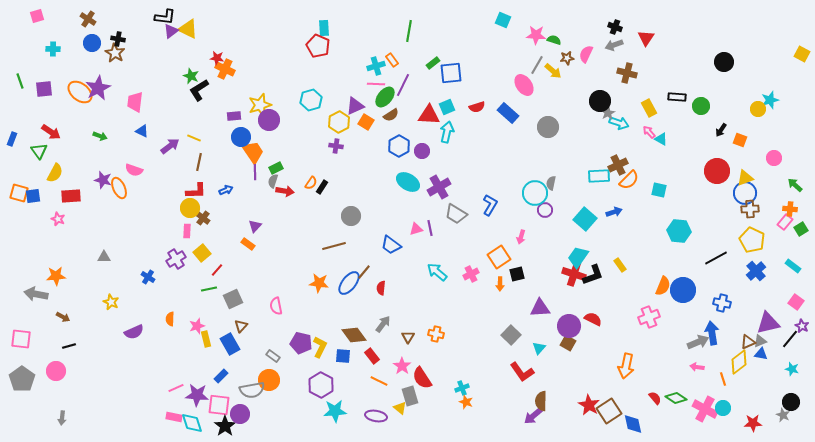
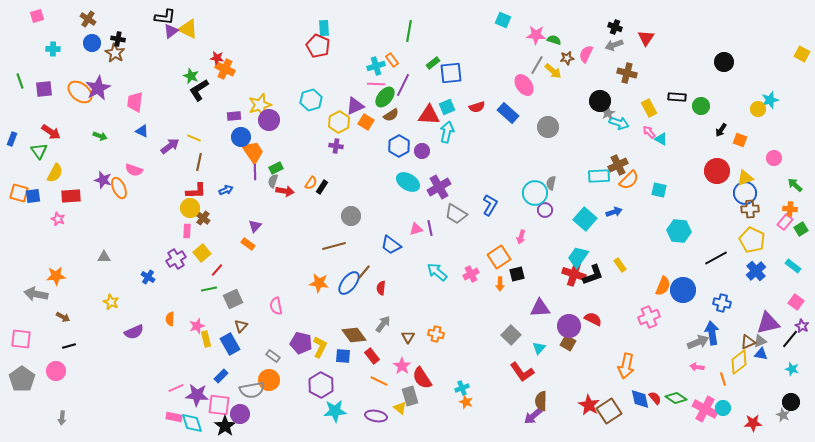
blue diamond at (633, 424): moved 7 px right, 25 px up
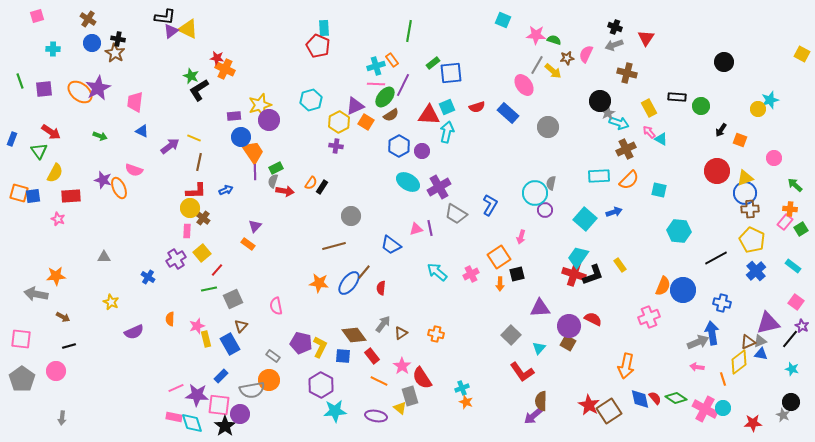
brown cross at (618, 165): moved 8 px right, 16 px up
brown triangle at (408, 337): moved 7 px left, 4 px up; rotated 24 degrees clockwise
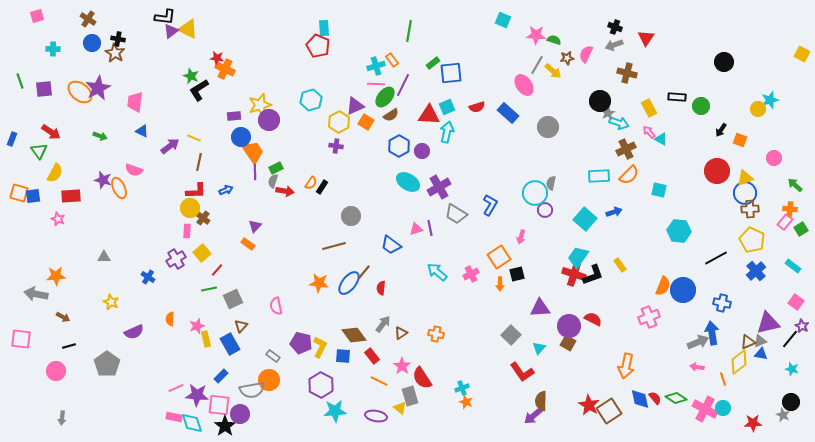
orange semicircle at (629, 180): moved 5 px up
gray pentagon at (22, 379): moved 85 px right, 15 px up
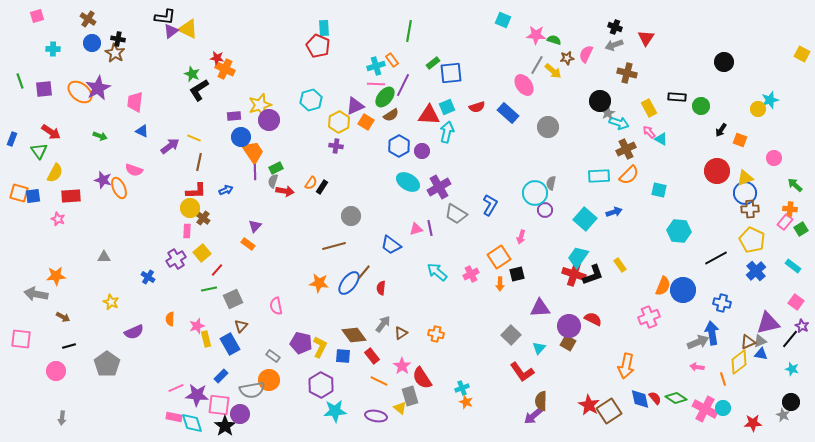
green star at (191, 76): moved 1 px right, 2 px up
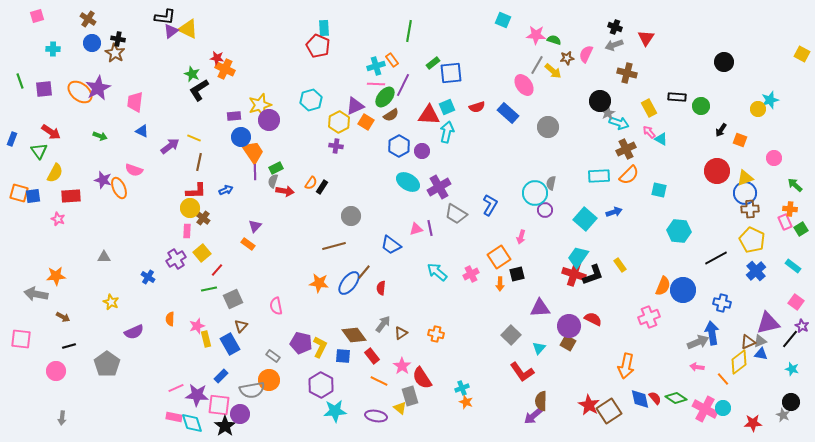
pink rectangle at (785, 222): rotated 63 degrees counterclockwise
orange line at (723, 379): rotated 24 degrees counterclockwise
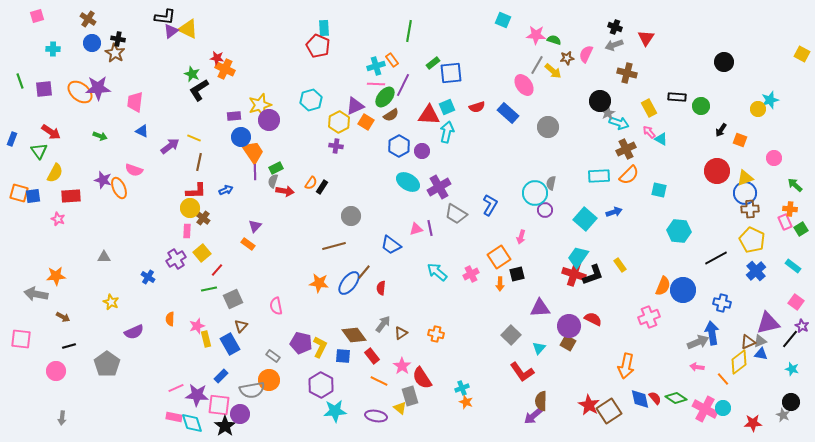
purple star at (98, 88): rotated 25 degrees clockwise
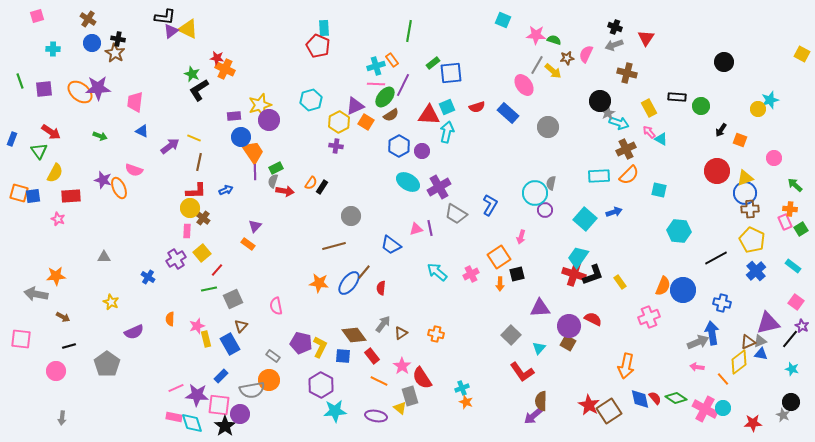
yellow rectangle at (620, 265): moved 17 px down
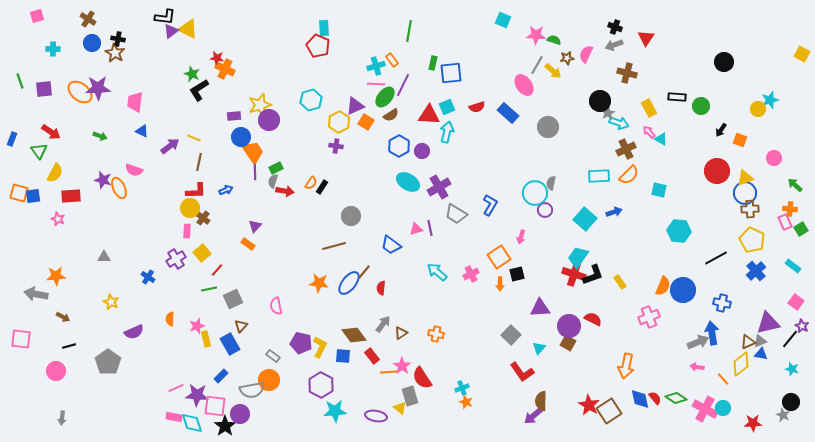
green rectangle at (433, 63): rotated 40 degrees counterclockwise
yellow diamond at (739, 362): moved 2 px right, 2 px down
gray pentagon at (107, 364): moved 1 px right, 2 px up
orange line at (379, 381): moved 10 px right, 9 px up; rotated 30 degrees counterclockwise
pink square at (219, 405): moved 4 px left, 1 px down
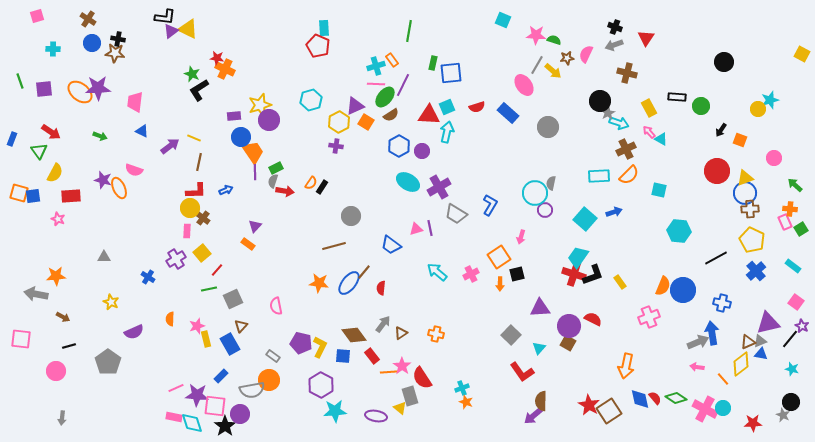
brown star at (115, 53): rotated 24 degrees counterclockwise
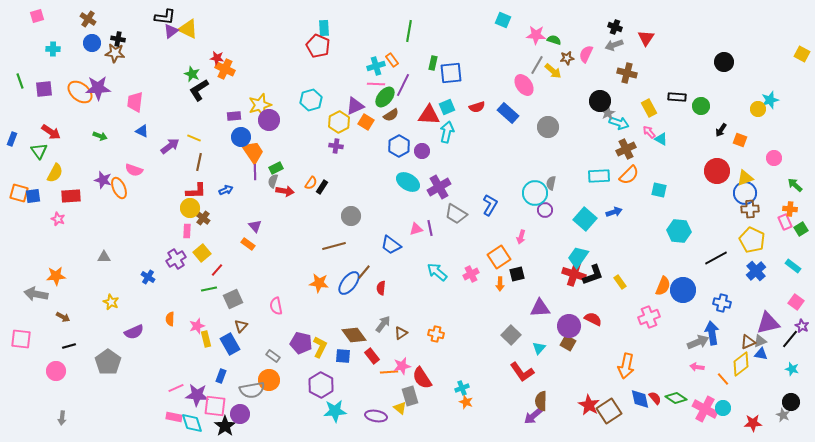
purple triangle at (255, 226): rotated 24 degrees counterclockwise
pink star at (402, 366): rotated 24 degrees clockwise
blue rectangle at (221, 376): rotated 24 degrees counterclockwise
